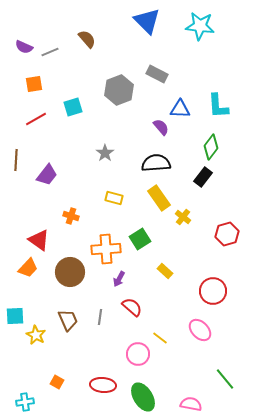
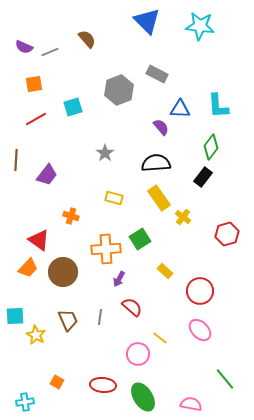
brown circle at (70, 272): moved 7 px left
red circle at (213, 291): moved 13 px left
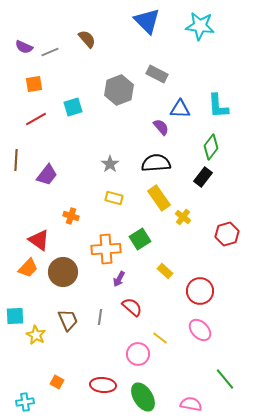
gray star at (105, 153): moved 5 px right, 11 px down
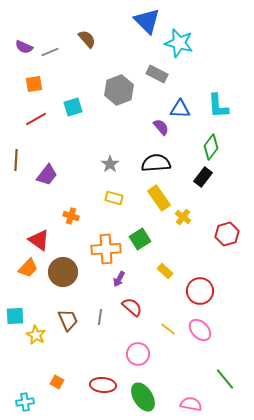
cyan star at (200, 26): moved 21 px left, 17 px down; rotated 8 degrees clockwise
yellow line at (160, 338): moved 8 px right, 9 px up
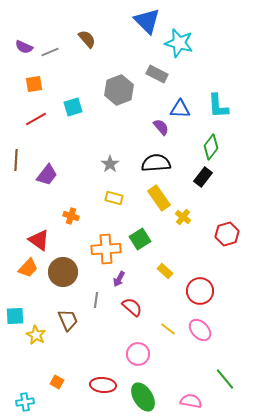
gray line at (100, 317): moved 4 px left, 17 px up
pink semicircle at (191, 404): moved 3 px up
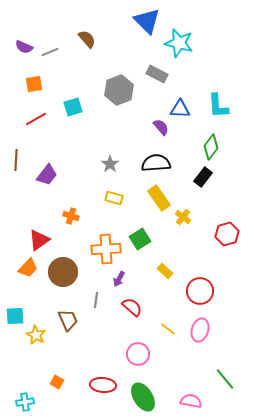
red triangle at (39, 240): rotated 50 degrees clockwise
pink ellipse at (200, 330): rotated 60 degrees clockwise
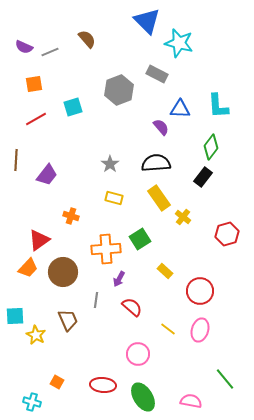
cyan cross at (25, 402): moved 7 px right; rotated 24 degrees clockwise
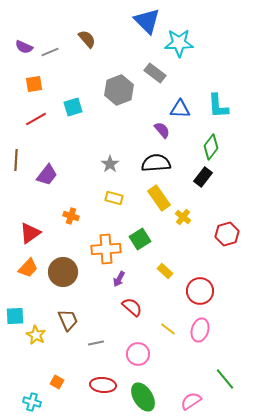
cyan star at (179, 43): rotated 16 degrees counterclockwise
gray rectangle at (157, 74): moved 2 px left, 1 px up; rotated 10 degrees clockwise
purple semicircle at (161, 127): moved 1 px right, 3 px down
red triangle at (39, 240): moved 9 px left, 7 px up
gray line at (96, 300): moved 43 px down; rotated 70 degrees clockwise
pink semicircle at (191, 401): rotated 45 degrees counterclockwise
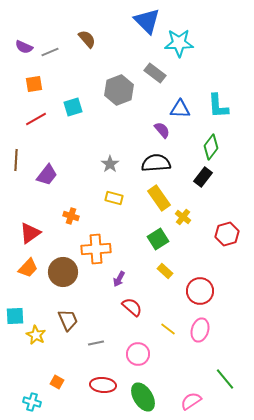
green square at (140, 239): moved 18 px right
orange cross at (106, 249): moved 10 px left
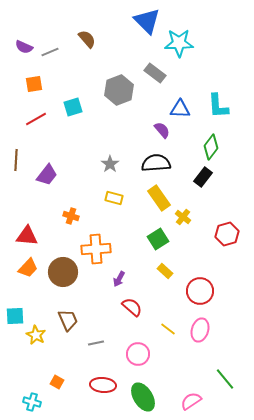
red triangle at (30, 233): moved 3 px left, 3 px down; rotated 40 degrees clockwise
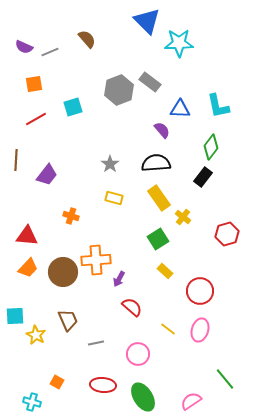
gray rectangle at (155, 73): moved 5 px left, 9 px down
cyan L-shape at (218, 106): rotated 8 degrees counterclockwise
orange cross at (96, 249): moved 11 px down
